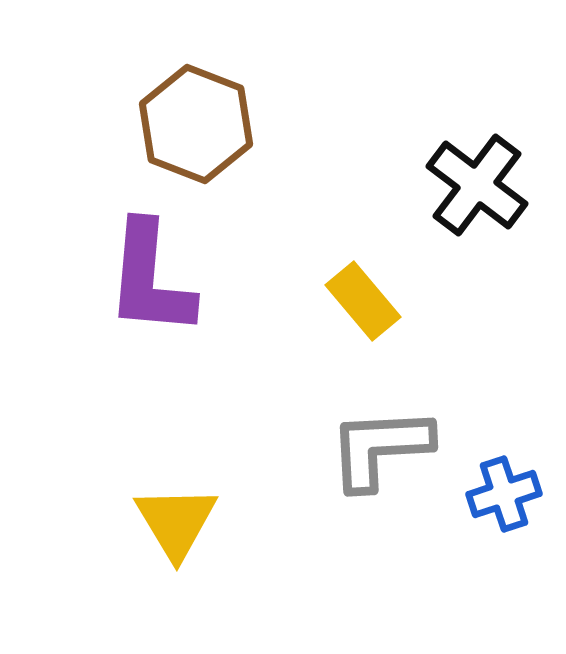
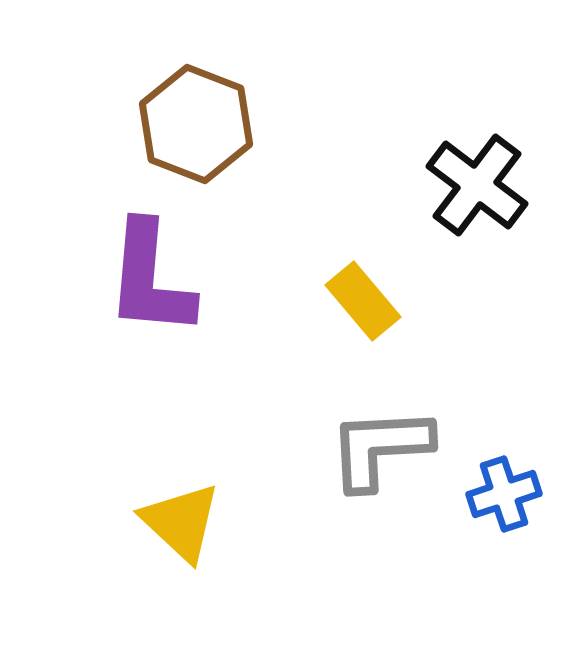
yellow triangle: moved 5 px right; rotated 16 degrees counterclockwise
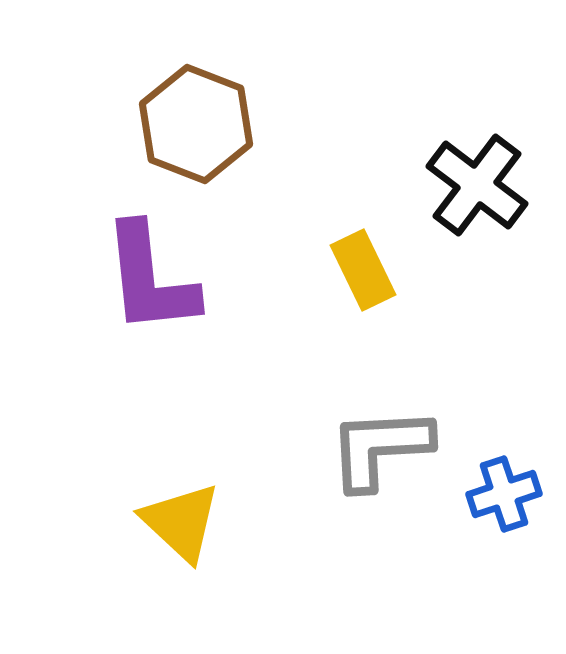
purple L-shape: rotated 11 degrees counterclockwise
yellow rectangle: moved 31 px up; rotated 14 degrees clockwise
